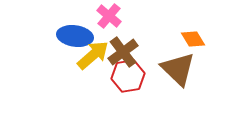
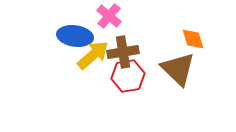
orange diamond: rotated 15 degrees clockwise
brown cross: rotated 28 degrees clockwise
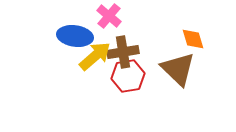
yellow arrow: moved 2 px right, 1 px down
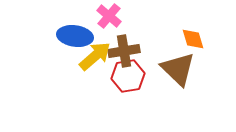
brown cross: moved 1 px right, 1 px up
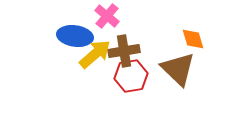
pink cross: moved 2 px left
yellow arrow: moved 2 px up
red hexagon: moved 3 px right
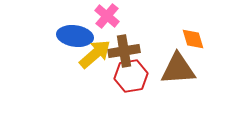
brown triangle: rotated 48 degrees counterclockwise
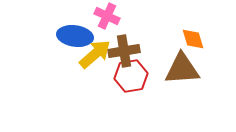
pink cross: rotated 15 degrees counterclockwise
brown triangle: moved 4 px right
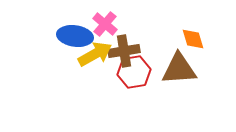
pink cross: moved 2 px left, 8 px down; rotated 15 degrees clockwise
yellow arrow: rotated 12 degrees clockwise
brown triangle: moved 3 px left
red hexagon: moved 3 px right, 4 px up
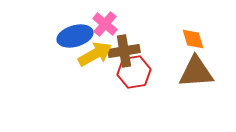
blue ellipse: rotated 24 degrees counterclockwise
brown triangle: moved 17 px right, 3 px down
